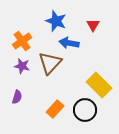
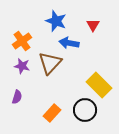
orange rectangle: moved 3 px left, 4 px down
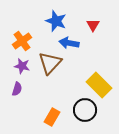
purple semicircle: moved 8 px up
orange rectangle: moved 4 px down; rotated 12 degrees counterclockwise
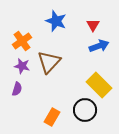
blue arrow: moved 30 px right, 3 px down; rotated 150 degrees clockwise
brown triangle: moved 1 px left, 1 px up
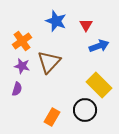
red triangle: moved 7 px left
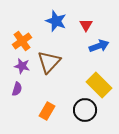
orange rectangle: moved 5 px left, 6 px up
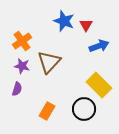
blue star: moved 8 px right
black circle: moved 1 px left, 1 px up
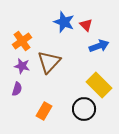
blue star: moved 1 px down
red triangle: rotated 16 degrees counterclockwise
orange rectangle: moved 3 px left
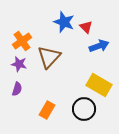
red triangle: moved 2 px down
brown triangle: moved 5 px up
purple star: moved 3 px left, 2 px up
yellow rectangle: rotated 15 degrees counterclockwise
orange rectangle: moved 3 px right, 1 px up
